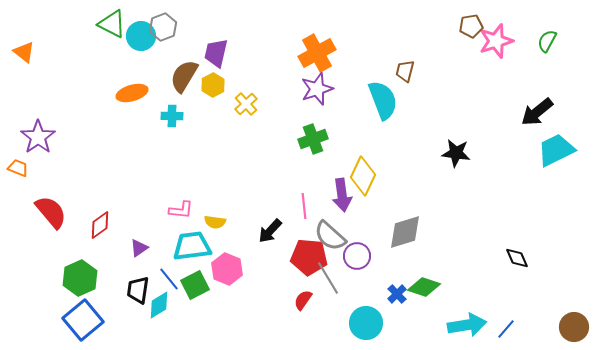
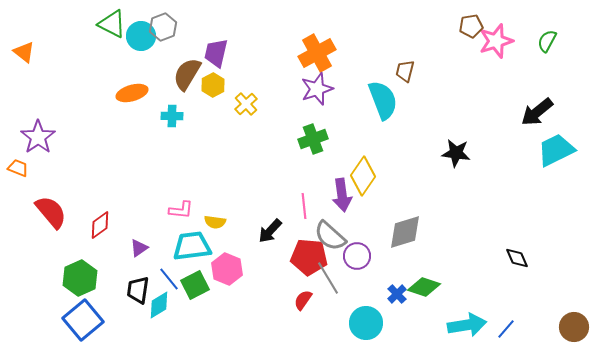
brown semicircle at (184, 76): moved 3 px right, 2 px up
yellow diamond at (363, 176): rotated 9 degrees clockwise
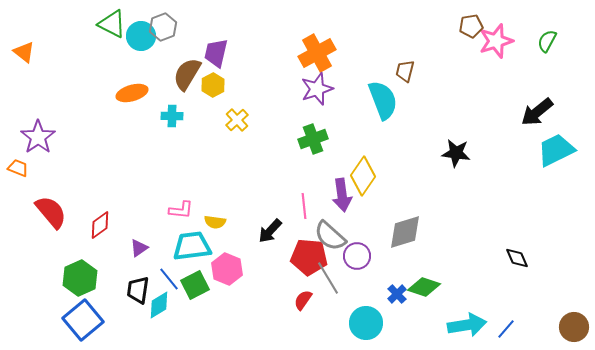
yellow cross at (246, 104): moved 9 px left, 16 px down
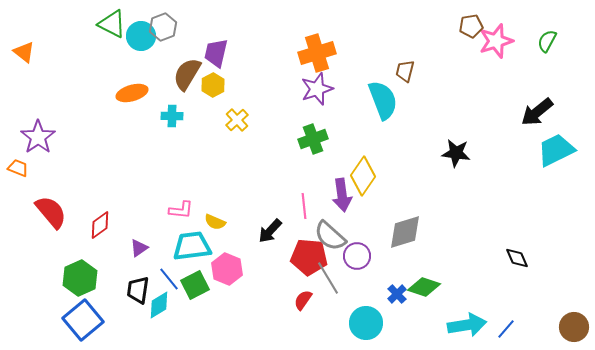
orange cross at (317, 53): rotated 12 degrees clockwise
yellow semicircle at (215, 222): rotated 15 degrees clockwise
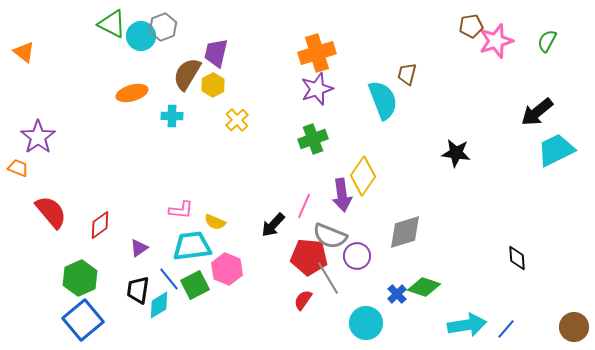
brown trapezoid at (405, 71): moved 2 px right, 3 px down
pink line at (304, 206): rotated 30 degrees clockwise
black arrow at (270, 231): moved 3 px right, 6 px up
gray semicircle at (330, 236): rotated 20 degrees counterclockwise
black diamond at (517, 258): rotated 20 degrees clockwise
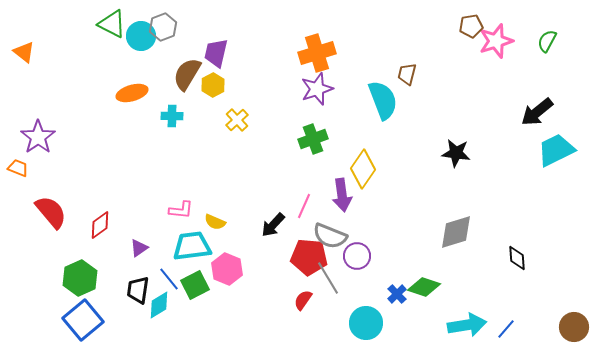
yellow diamond at (363, 176): moved 7 px up
gray diamond at (405, 232): moved 51 px right
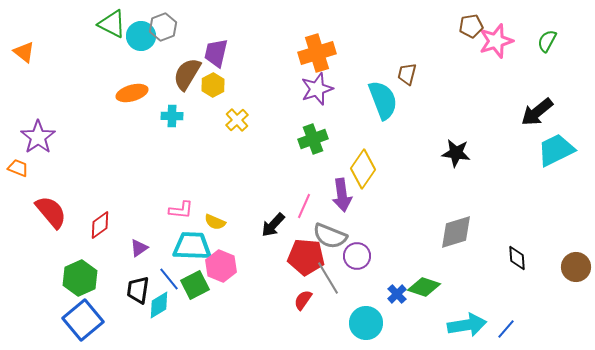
cyan trapezoid at (192, 246): rotated 9 degrees clockwise
red pentagon at (309, 257): moved 3 px left
pink hexagon at (227, 269): moved 6 px left, 3 px up
brown circle at (574, 327): moved 2 px right, 60 px up
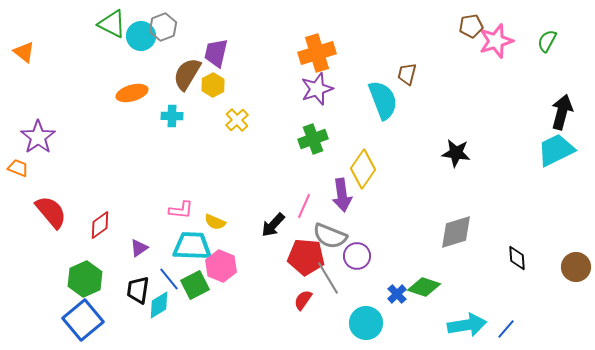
black arrow at (537, 112): moved 25 px right; rotated 144 degrees clockwise
green hexagon at (80, 278): moved 5 px right, 1 px down
